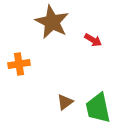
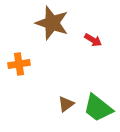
brown star: moved 1 px down; rotated 8 degrees counterclockwise
brown triangle: moved 1 px right, 2 px down
green trapezoid: rotated 40 degrees counterclockwise
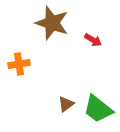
green trapezoid: moved 1 px down
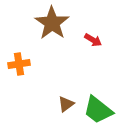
brown star: rotated 16 degrees clockwise
green trapezoid: moved 1 px down
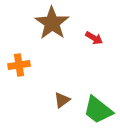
red arrow: moved 1 px right, 2 px up
orange cross: moved 1 px down
brown triangle: moved 4 px left, 4 px up
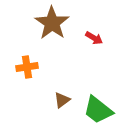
orange cross: moved 8 px right, 2 px down
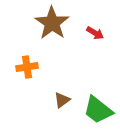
red arrow: moved 1 px right, 5 px up
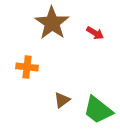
orange cross: rotated 15 degrees clockwise
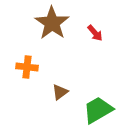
red arrow: rotated 18 degrees clockwise
brown triangle: moved 2 px left, 8 px up
green trapezoid: rotated 112 degrees clockwise
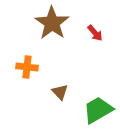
brown triangle: rotated 36 degrees counterclockwise
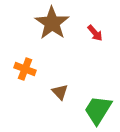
orange cross: moved 2 px left, 2 px down; rotated 15 degrees clockwise
green trapezoid: rotated 28 degrees counterclockwise
